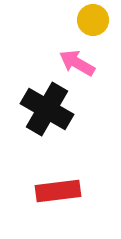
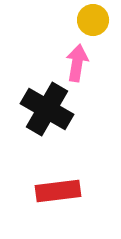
pink arrow: rotated 69 degrees clockwise
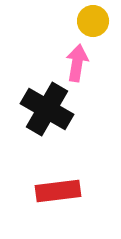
yellow circle: moved 1 px down
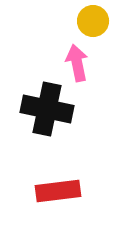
pink arrow: rotated 21 degrees counterclockwise
black cross: rotated 18 degrees counterclockwise
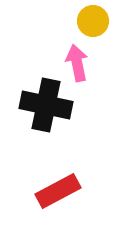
black cross: moved 1 px left, 4 px up
red rectangle: rotated 21 degrees counterclockwise
